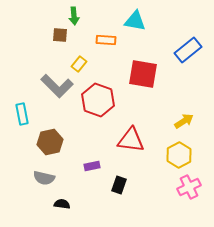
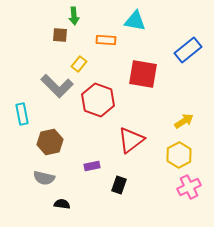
red triangle: rotated 44 degrees counterclockwise
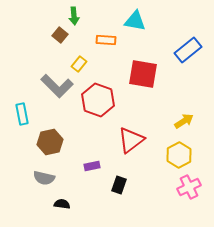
brown square: rotated 35 degrees clockwise
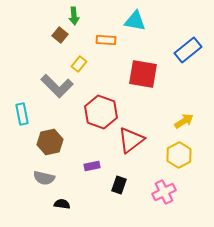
red hexagon: moved 3 px right, 12 px down
pink cross: moved 25 px left, 5 px down
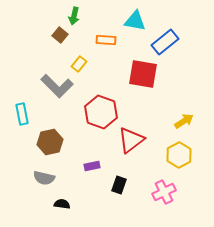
green arrow: rotated 18 degrees clockwise
blue rectangle: moved 23 px left, 8 px up
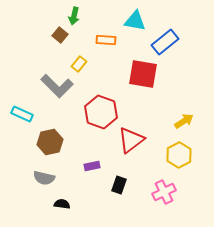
cyan rectangle: rotated 55 degrees counterclockwise
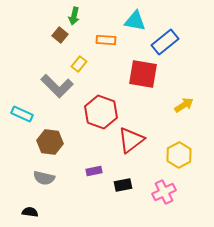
yellow arrow: moved 16 px up
brown hexagon: rotated 20 degrees clockwise
purple rectangle: moved 2 px right, 5 px down
black rectangle: moved 4 px right; rotated 60 degrees clockwise
black semicircle: moved 32 px left, 8 px down
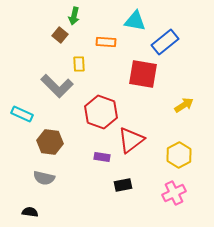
orange rectangle: moved 2 px down
yellow rectangle: rotated 42 degrees counterclockwise
purple rectangle: moved 8 px right, 14 px up; rotated 21 degrees clockwise
pink cross: moved 10 px right, 1 px down
